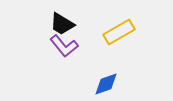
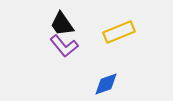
black trapezoid: rotated 24 degrees clockwise
yellow rectangle: rotated 8 degrees clockwise
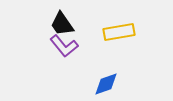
yellow rectangle: rotated 12 degrees clockwise
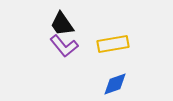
yellow rectangle: moved 6 px left, 12 px down
blue diamond: moved 9 px right
